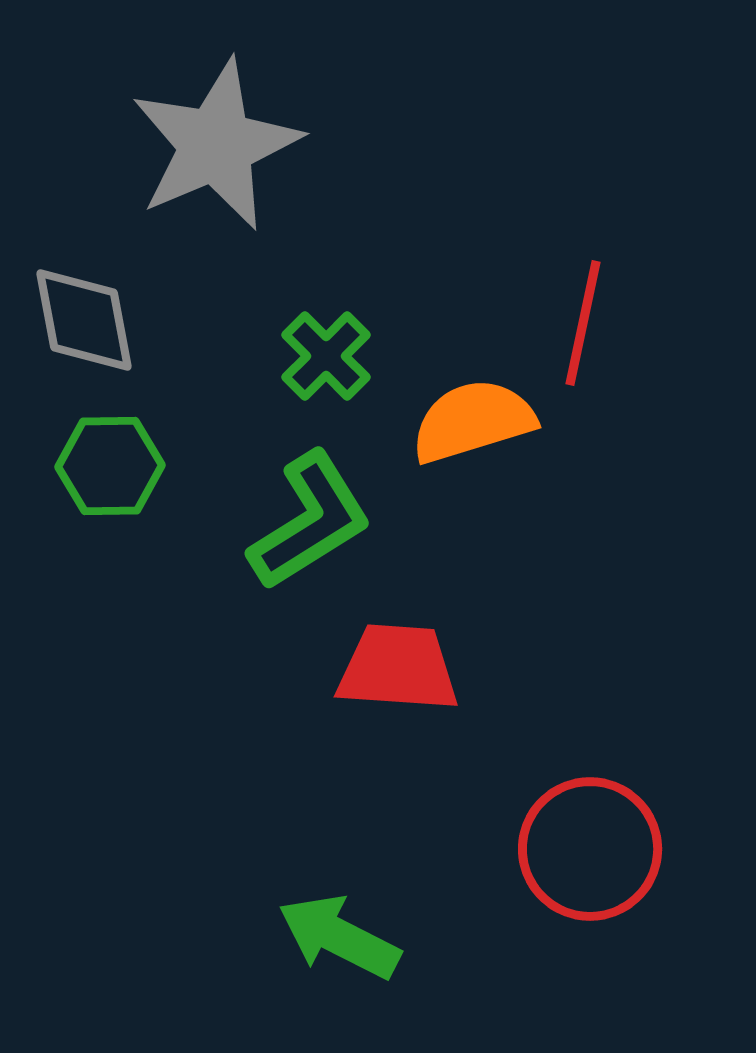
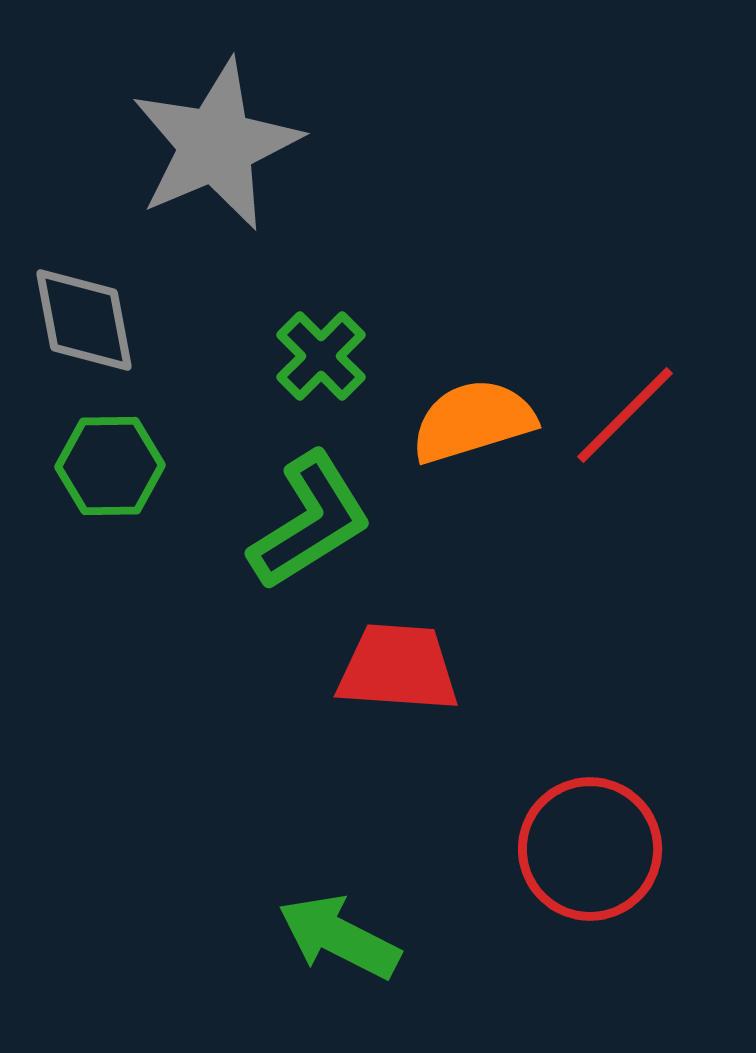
red line: moved 42 px right, 92 px down; rotated 33 degrees clockwise
green cross: moved 5 px left
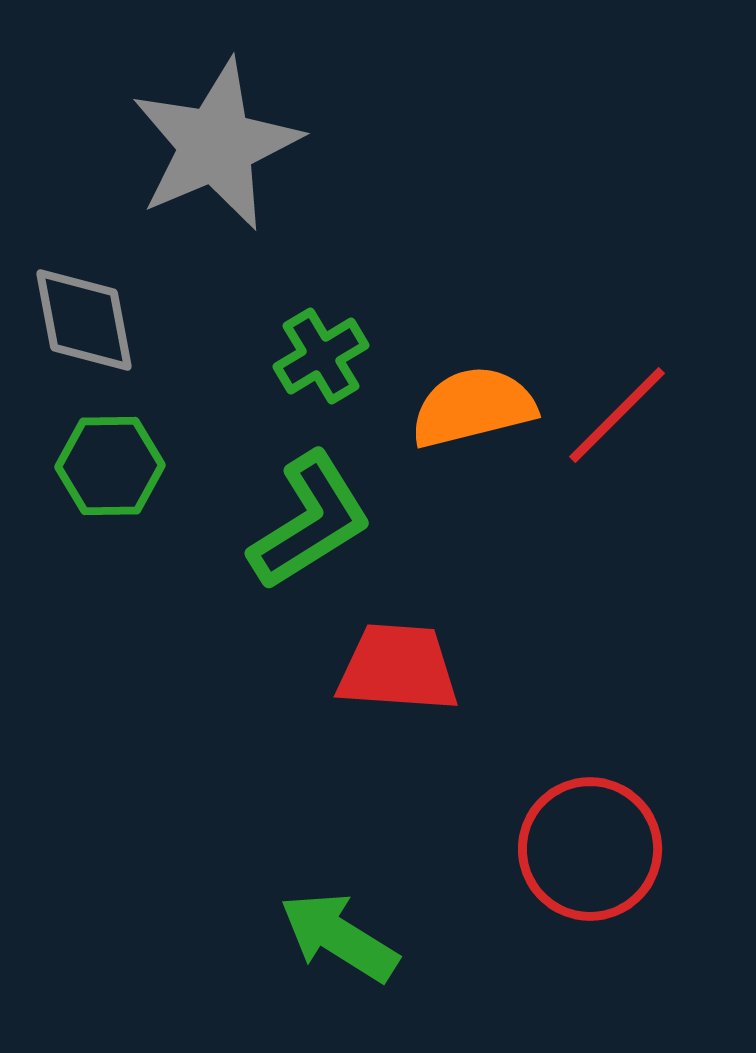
green cross: rotated 14 degrees clockwise
red line: moved 8 px left
orange semicircle: moved 14 px up; rotated 3 degrees clockwise
green arrow: rotated 5 degrees clockwise
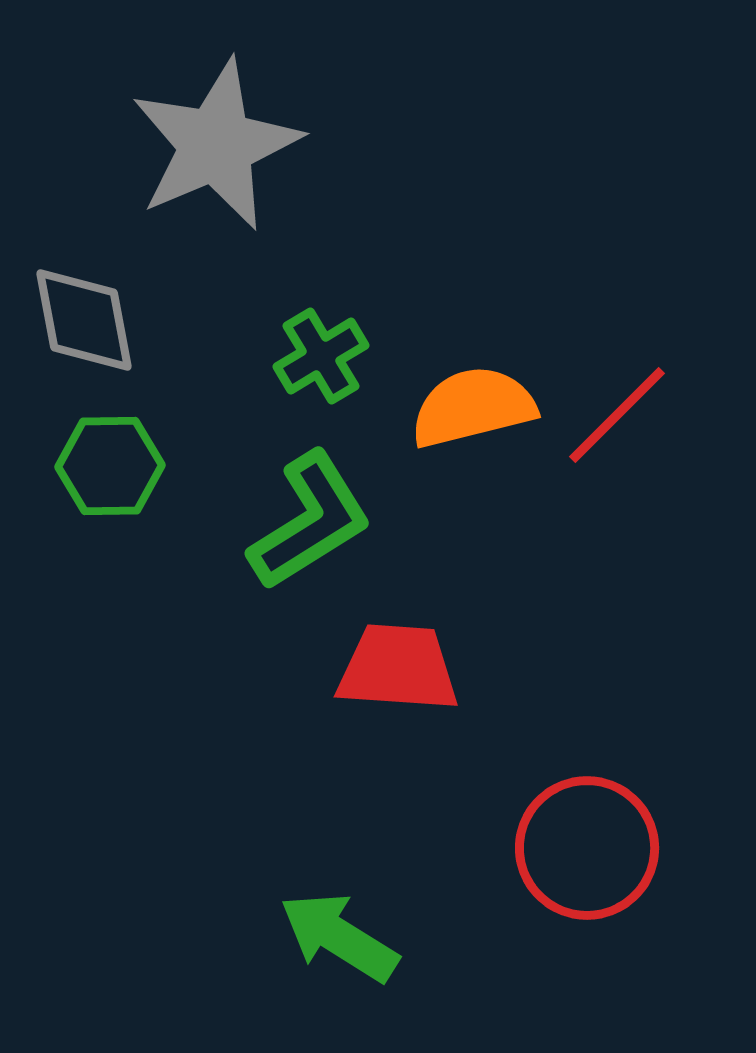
red circle: moved 3 px left, 1 px up
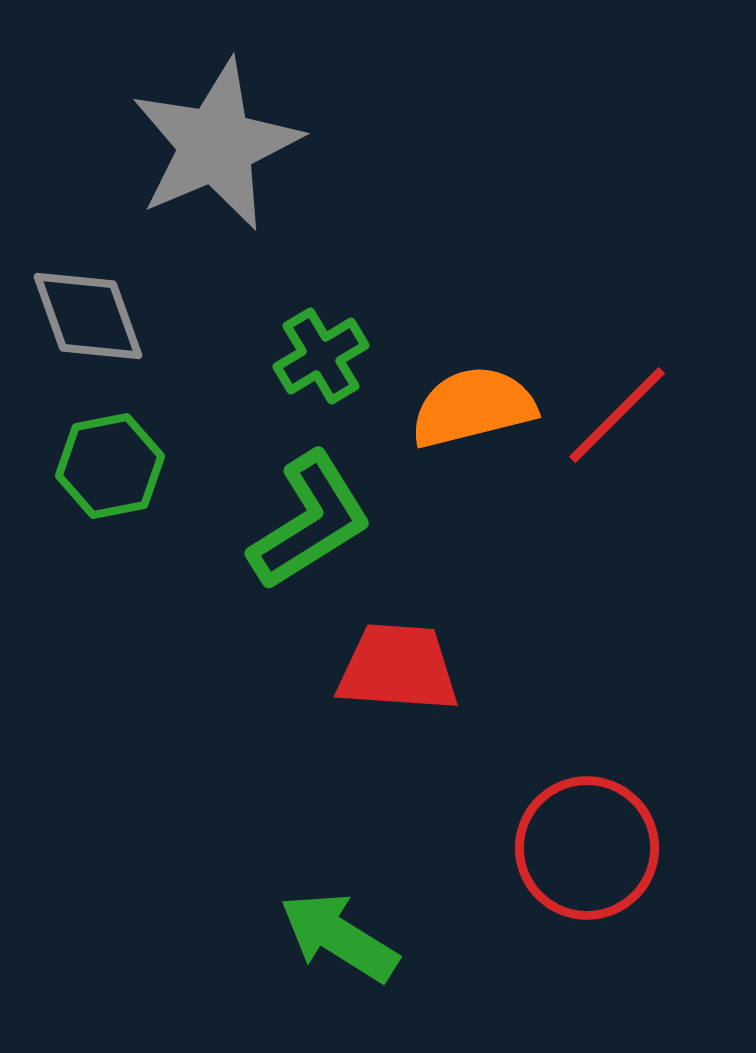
gray diamond: moved 4 px right, 4 px up; rotated 9 degrees counterclockwise
green hexagon: rotated 10 degrees counterclockwise
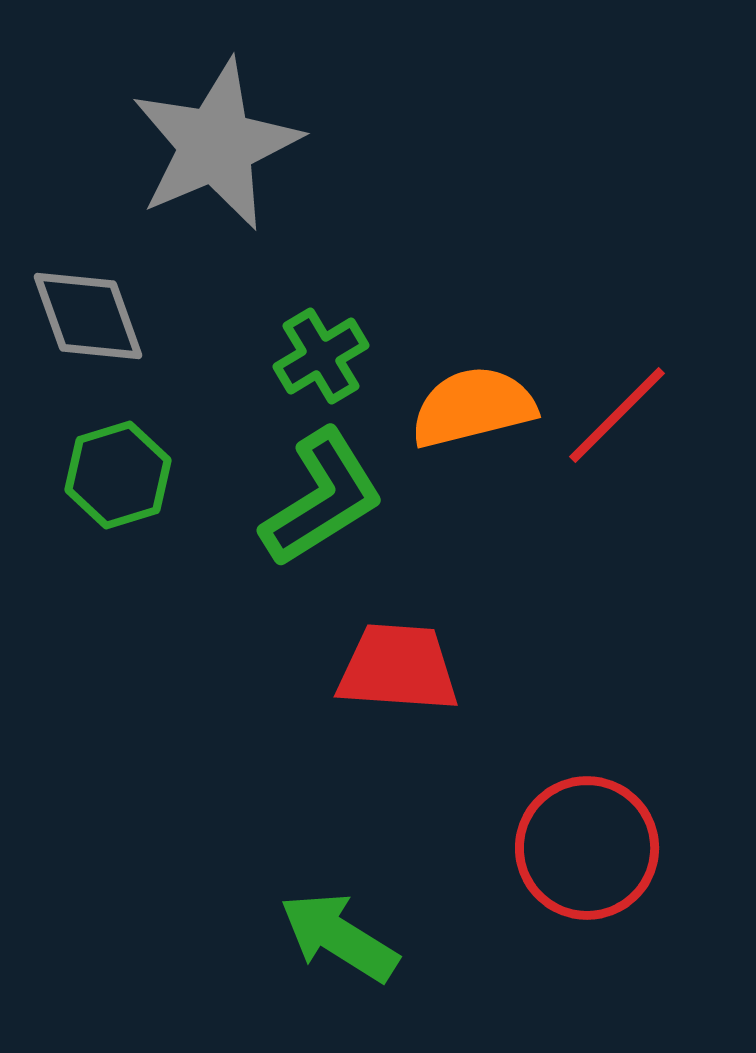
green hexagon: moved 8 px right, 9 px down; rotated 6 degrees counterclockwise
green L-shape: moved 12 px right, 23 px up
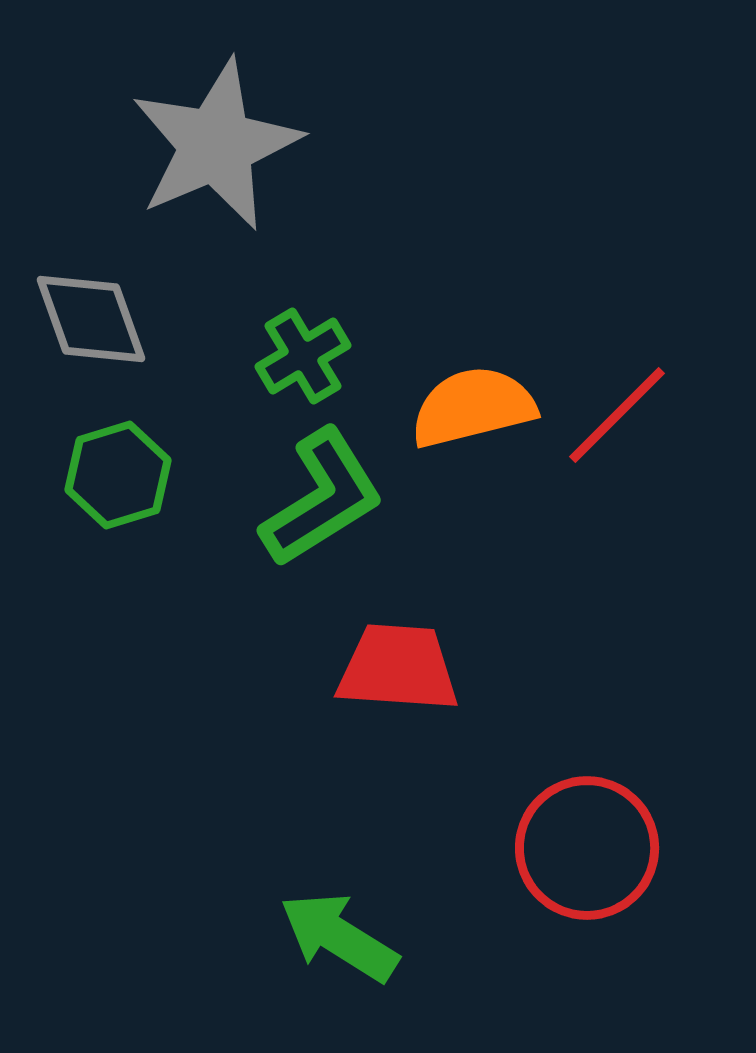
gray diamond: moved 3 px right, 3 px down
green cross: moved 18 px left
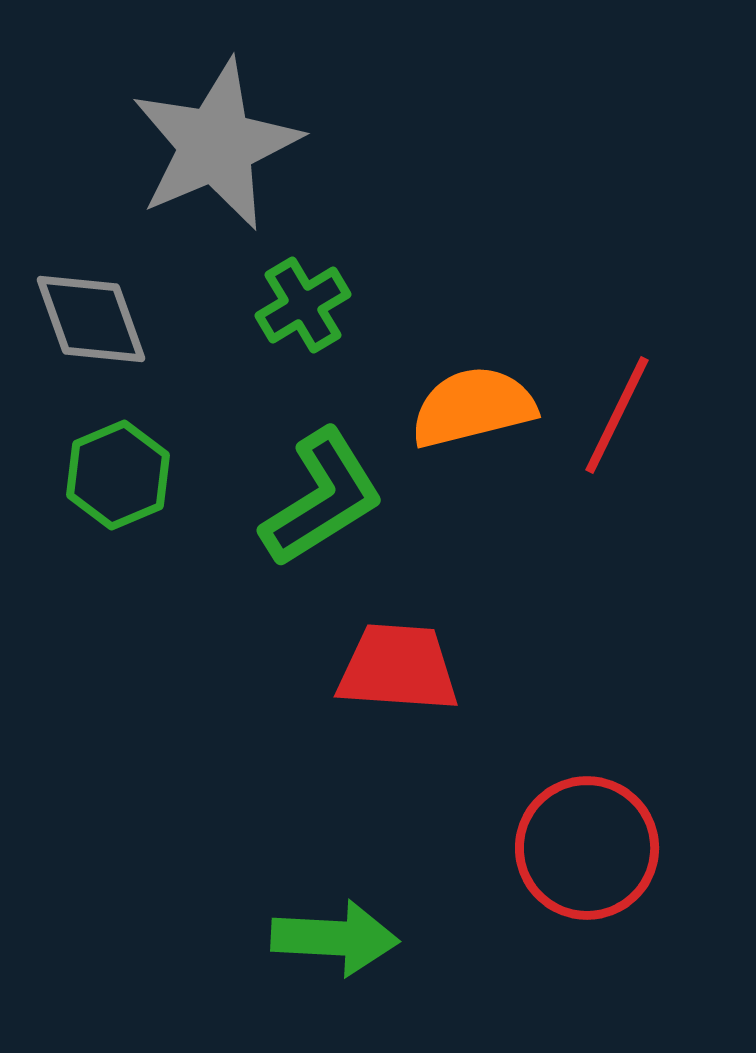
green cross: moved 51 px up
red line: rotated 19 degrees counterclockwise
green hexagon: rotated 6 degrees counterclockwise
green arrow: moved 4 px left, 1 px down; rotated 151 degrees clockwise
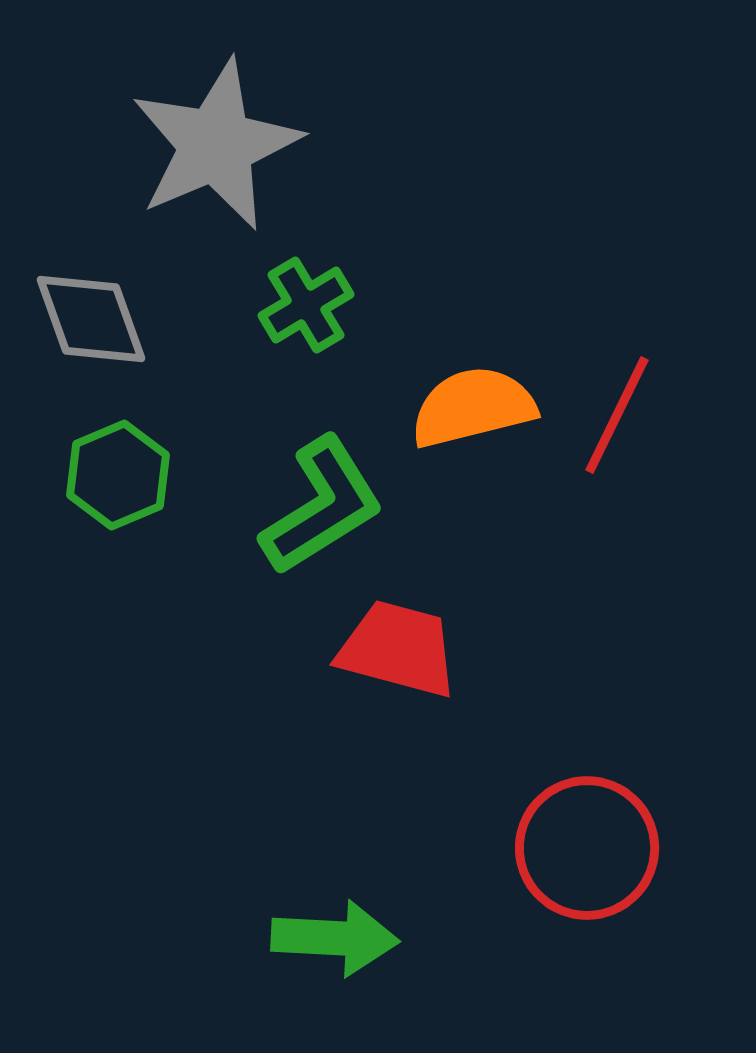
green cross: moved 3 px right
green L-shape: moved 8 px down
red trapezoid: moved 19 px up; rotated 11 degrees clockwise
